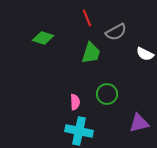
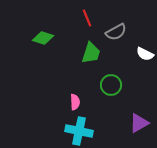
green circle: moved 4 px right, 9 px up
purple triangle: rotated 15 degrees counterclockwise
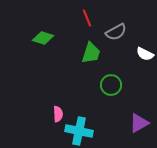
pink semicircle: moved 17 px left, 12 px down
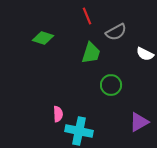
red line: moved 2 px up
purple triangle: moved 1 px up
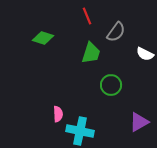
gray semicircle: rotated 25 degrees counterclockwise
cyan cross: moved 1 px right
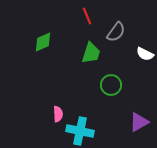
green diamond: moved 4 px down; rotated 40 degrees counterclockwise
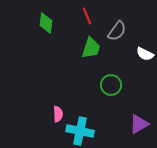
gray semicircle: moved 1 px right, 1 px up
green diamond: moved 3 px right, 19 px up; rotated 60 degrees counterclockwise
green trapezoid: moved 5 px up
purple triangle: moved 2 px down
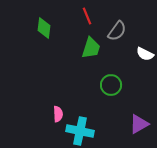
green diamond: moved 2 px left, 5 px down
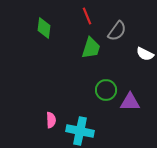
green circle: moved 5 px left, 5 px down
pink semicircle: moved 7 px left, 6 px down
purple triangle: moved 9 px left, 22 px up; rotated 30 degrees clockwise
